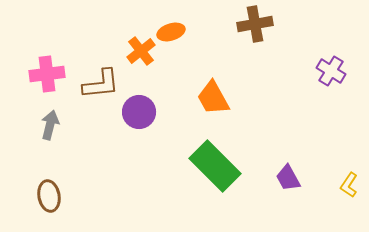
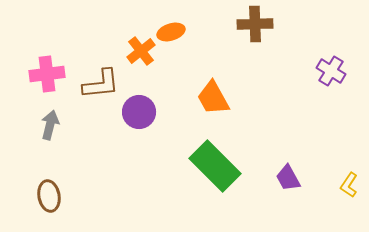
brown cross: rotated 8 degrees clockwise
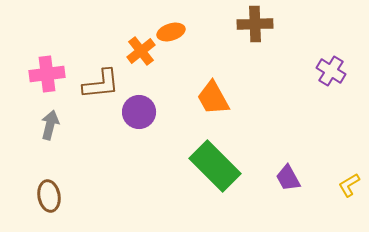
yellow L-shape: rotated 25 degrees clockwise
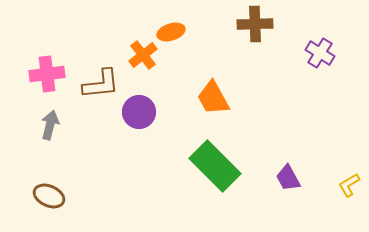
orange cross: moved 2 px right, 4 px down
purple cross: moved 11 px left, 18 px up
brown ellipse: rotated 56 degrees counterclockwise
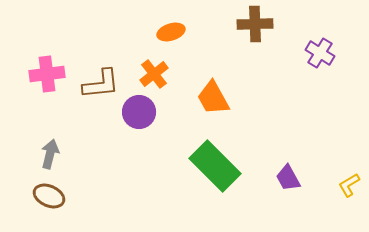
orange cross: moved 11 px right, 19 px down
gray arrow: moved 29 px down
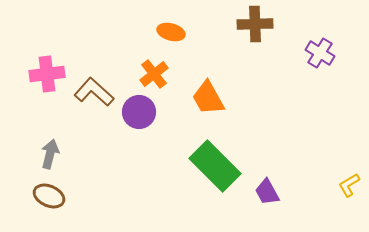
orange ellipse: rotated 32 degrees clockwise
brown L-shape: moved 7 px left, 8 px down; rotated 132 degrees counterclockwise
orange trapezoid: moved 5 px left
purple trapezoid: moved 21 px left, 14 px down
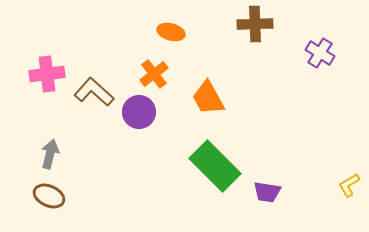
purple trapezoid: rotated 52 degrees counterclockwise
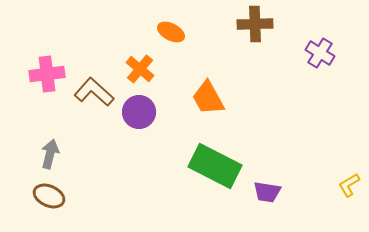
orange ellipse: rotated 12 degrees clockwise
orange cross: moved 14 px left, 5 px up; rotated 12 degrees counterclockwise
green rectangle: rotated 18 degrees counterclockwise
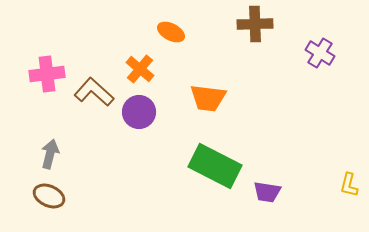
orange trapezoid: rotated 54 degrees counterclockwise
yellow L-shape: rotated 45 degrees counterclockwise
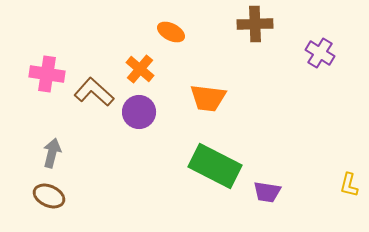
pink cross: rotated 16 degrees clockwise
gray arrow: moved 2 px right, 1 px up
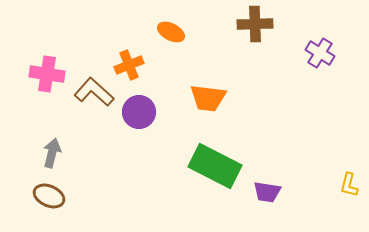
orange cross: moved 11 px left, 4 px up; rotated 28 degrees clockwise
